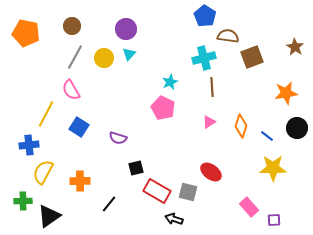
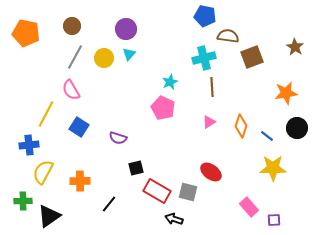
blue pentagon: rotated 20 degrees counterclockwise
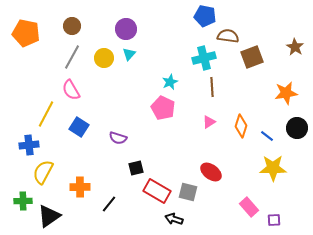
gray line: moved 3 px left
orange cross: moved 6 px down
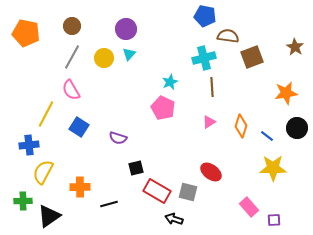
black line: rotated 36 degrees clockwise
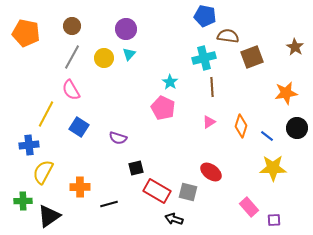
cyan star: rotated 14 degrees counterclockwise
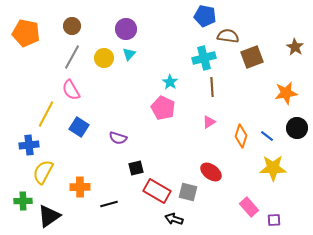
orange diamond: moved 10 px down
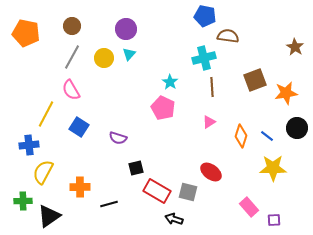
brown square: moved 3 px right, 23 px down
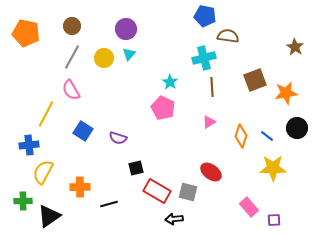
blue square: moved 4 px right, 4 px down
black arrow: rotated 24 degrees counterclockwise
